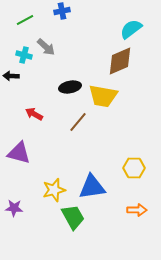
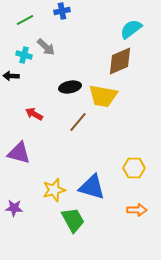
blue triangle: rotated 24 degrees clockwise
green trapezoid: moved 3 px down
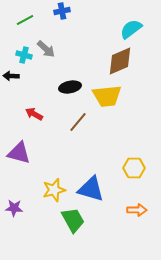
gray arrow: moved 2 px down
yellow trapezoid: moved 4 px right; rotated 16 degrees counterclockwise
blue triangle: moved 1 px left, 2 px down
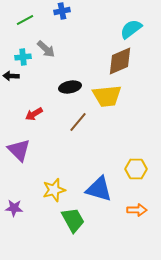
cyan cross: moved 1 px left, 2 px down; rotated 21 degrees counterclockwise
red arrow: rotated 60 degrees counterclockwise
purple triangle: moved 3 px up; rotated 30 degrees clockwise
yellow hexagon: moved 2 px right, 1 px down
blue triangle: moved 8 px right
